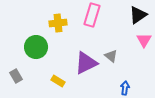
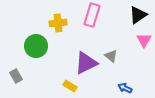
green circle: moved 1 px up
yellow rectangle: moved 12 px right, 5 px down
blue arrow: rotated 72 degrees counterclockwise
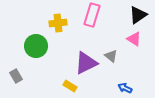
pink triangle: moved 10 px left, 1 px up; rotated 28 degrees counterclockwise
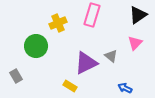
yellow cross: rotated 18 degrees counterclockwise
pink triangle: moved 1 px right, 4 px down; rotated 42 degrees clockwise
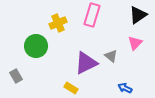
yellow rectangle: moved 1 px right, 2 px down
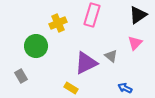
gray rectangle: moved 5 px right
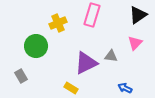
gray triangle: rotated 32 degrees counterclockwise
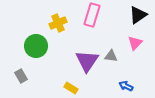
purple triangle: moved 1 px right, 2 px up; rotated 30 degrees counterclockwise
blue arrow: moved 1 px right, 2 px up
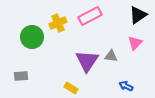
pink rectangle: moved 2 px left, 1 px down; rotated 45 degrees clockwise
green circle: moved 4 px left, 9 px up
gray rectangle: rotated 64 degrees counterclockwise
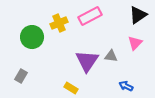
yellow cross: moved 1 px right
gray rectangle: rotated 56 degrees counterclockwise
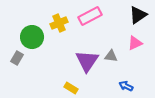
pink triangle: rotated 21 degrees clockwise
gray rectangle: moved 4 px left, 18 px up
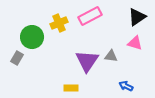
black triangle: moved 1 px left, 2 px down
pink triangle: rotated 42 degrees clockwise
yellow rectangle: rotated 32 degrees counterclockwise
